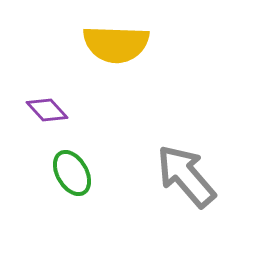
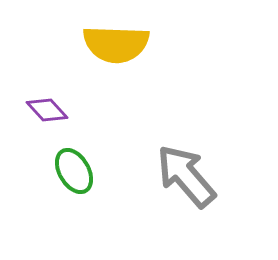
green ellipse: moved 2 px right, 2 px up
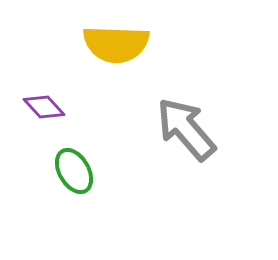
purple diamond: moved 3 px left, 3 px up
gray arrow: moved 47 px up
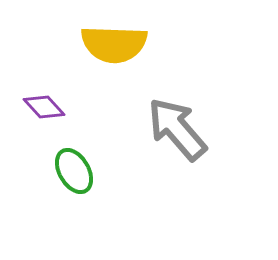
yellow semicircle: moved 2 px left
gray arrow: moved 9 px left
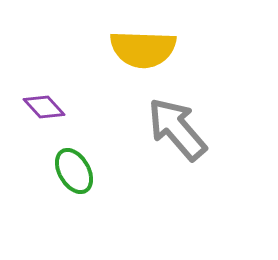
yellow semicircle: moved 29 px right, 5 px down
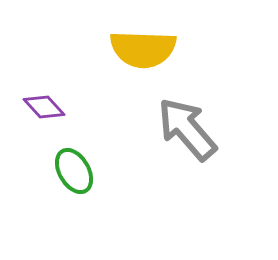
gray arrow: moved 10 px right
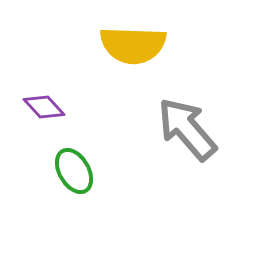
yellow semicircle: moved 10 px left, 4 px up
